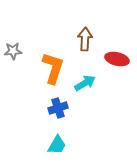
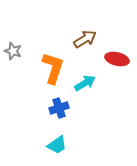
brown arrow: rotated 55 degrees clockwise
gray star: rotated 24 degrees clockwise
blue cross: moved 1 px right
cyan trapezoid: rotated 25 degrees clockwise
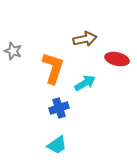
brown arrow: rotated 20 degrees clockwise
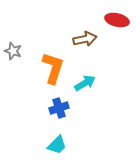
red ellipse: moved 39 px up
cyan trapezoid: rotated 10 degrees counterclockwise
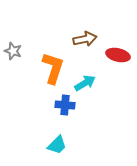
red ellipse: moved 1 px right, 35 px down
blue cross: moved 6 px right, 3 px up; rotated 24 degrees clockwise
